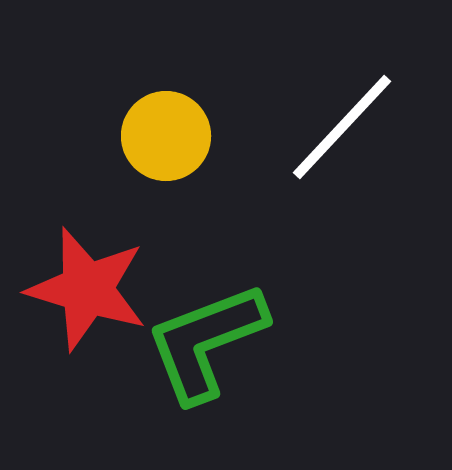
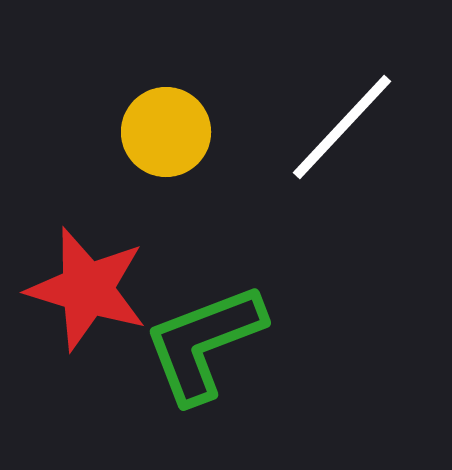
yellow circle: moved 4 px up
green L-shape: moved 2 px left, 1 px down
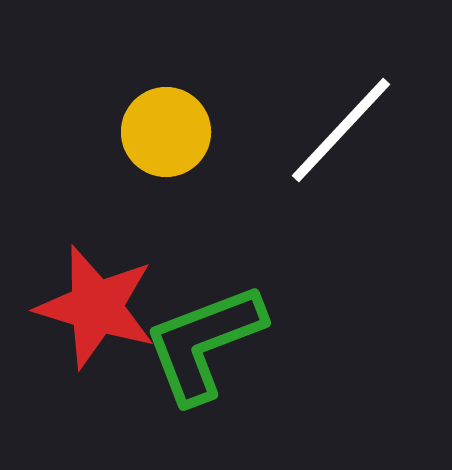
white line: moved 1 px left, 3 px down
red star: moved 9 px right, 18 px down
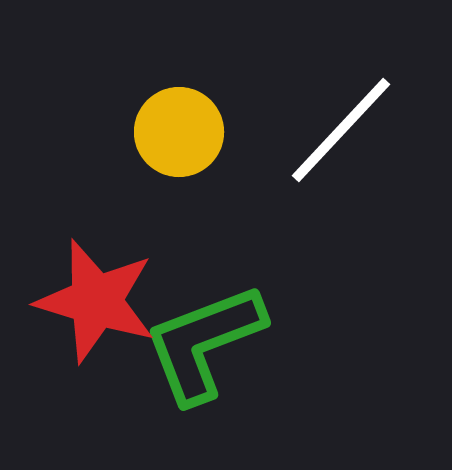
yellow circle: moved 13 px right
red star: moved 6 px up
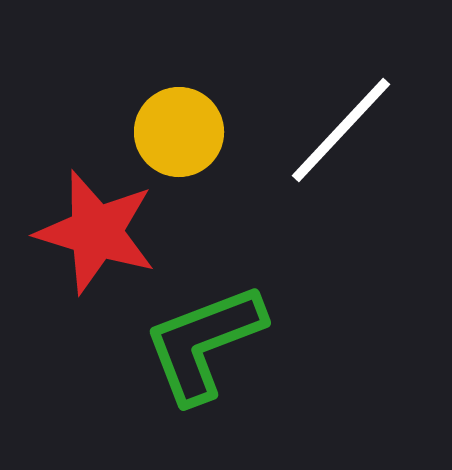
red star: moved 69 px up
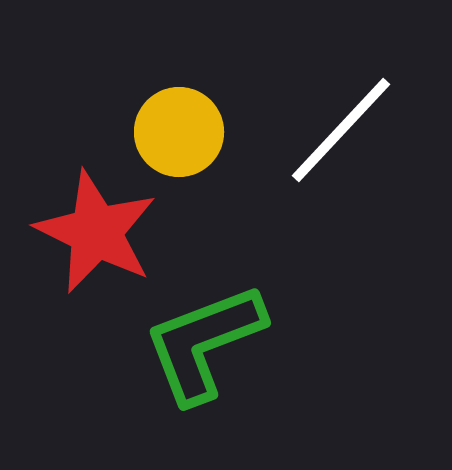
red star: rotated 9 degrees clockwise
